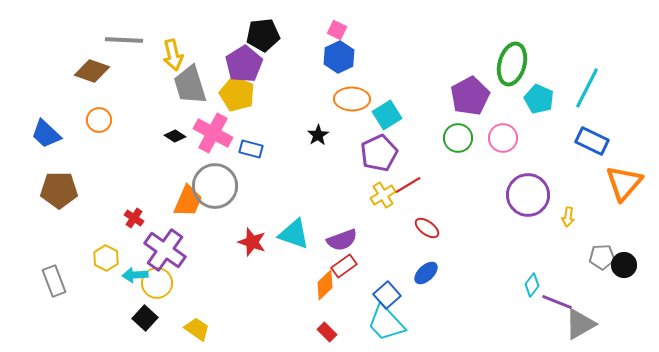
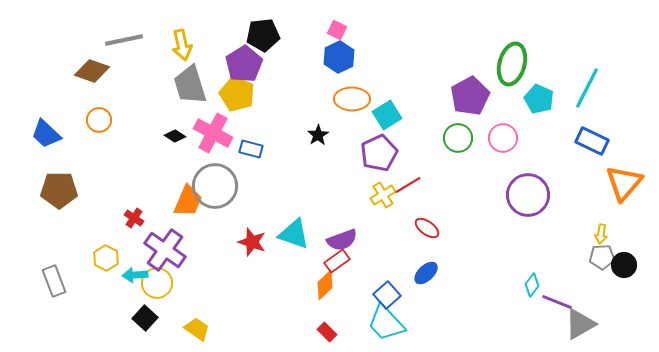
gray line at (124, 40): rotated 15 degrees counterclockwise
yellow arrow at (173, 55): moved 9 px right, 10 px up
yellow arrow at (568, 217): moved 33 px right, 17 px down
red rectangle at (344, 266): moved 7 px left, 5 px up
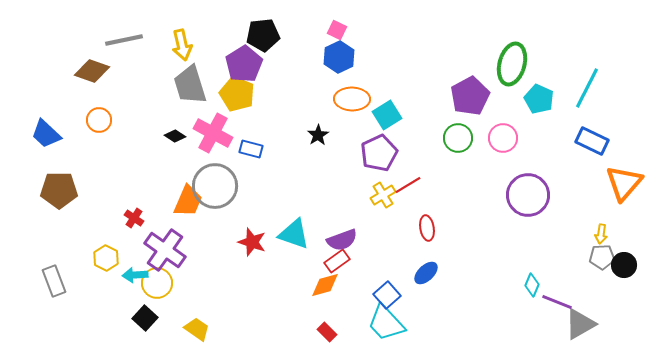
red ellipse at (427, 228): rotated 45 degrees clockwise
orange diamond at (325, 285): rotated 28 degrees clockwise
cyan diamond at (532, 285): rotated 15 degrees counterclockwise
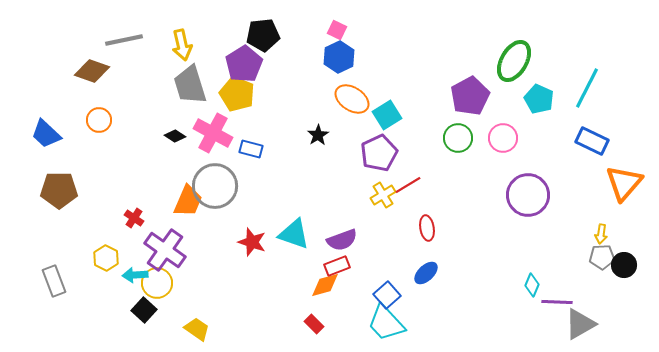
green ellipse at (512, 64): moved 2 px right, 3 px up; rotated 15 degrees clockwise
orange ellipse at (352, 99): rotated 32 degrees clockwise
red rectangle at (337, 261): moved 5 px down; rotated 15 degrees clockwise
purple line at (557, 302): rotated 20 degrees counterclockwise
black square at (145, 318): moved 1 px left, 8 px up
red rectangle at (327, 332): moved 13 px left, 8 px up
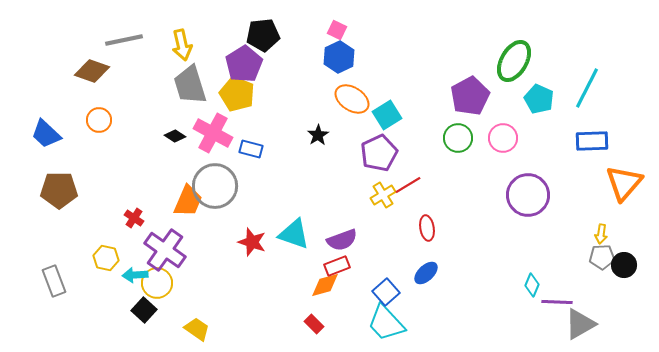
blue rectangle at (592, 141): rotated 28 degrees counterclockwise
yellow hexagon at (106, 258): rotated 15 degrees counterclockwise
blue square at (387, 295): moved 1 px left, 3 px up
